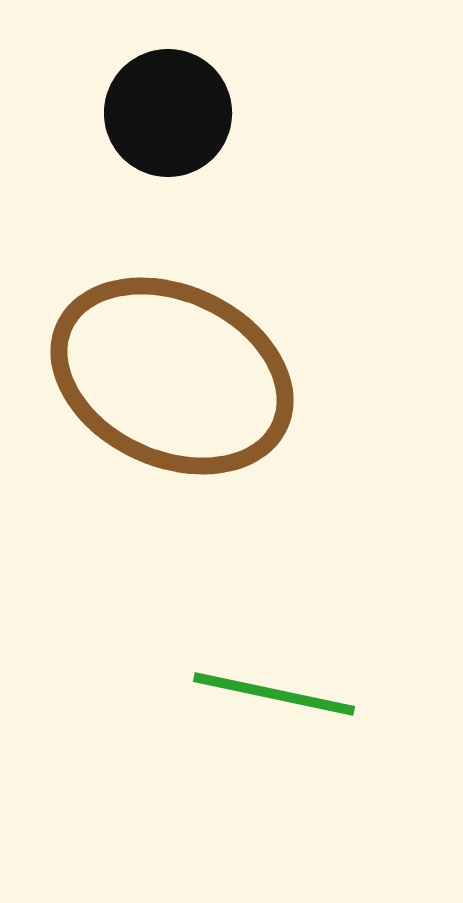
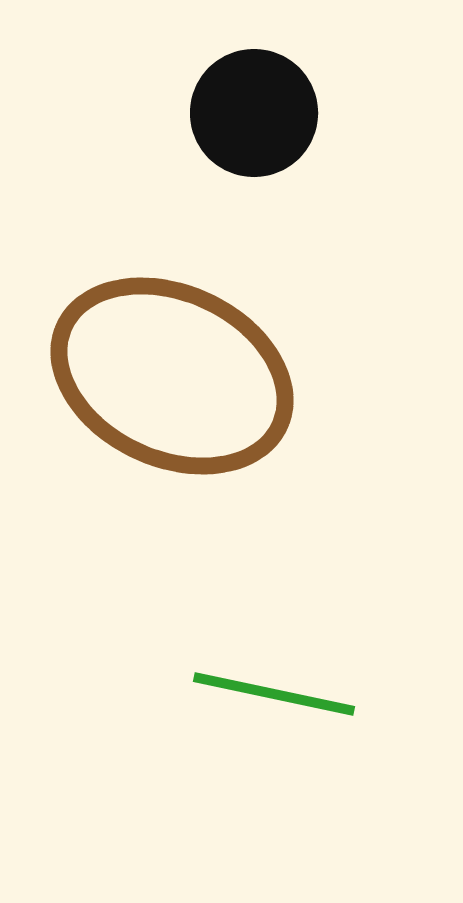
black circle: moved 86 px right
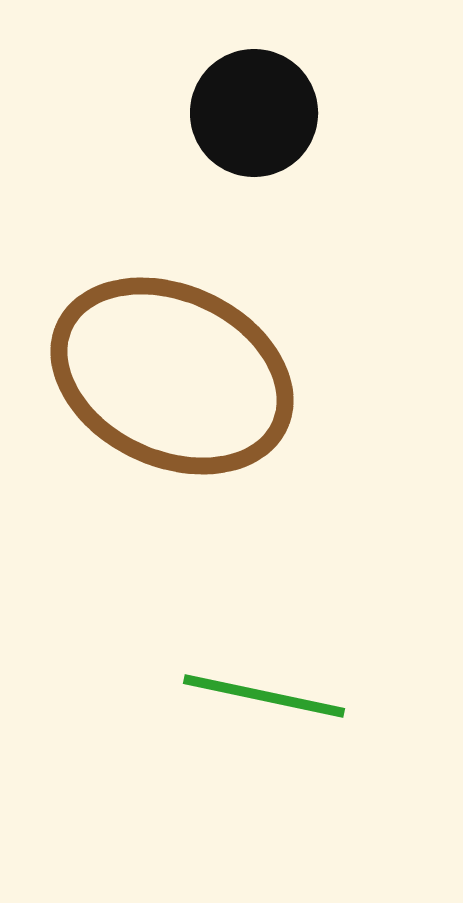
green line: moved 10 px left, 2 px down
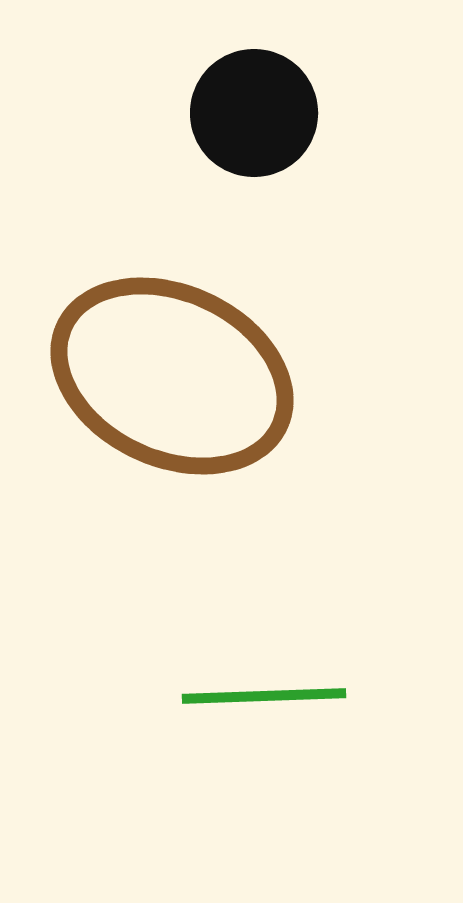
green line: rotated 14 degrees counterclockwise
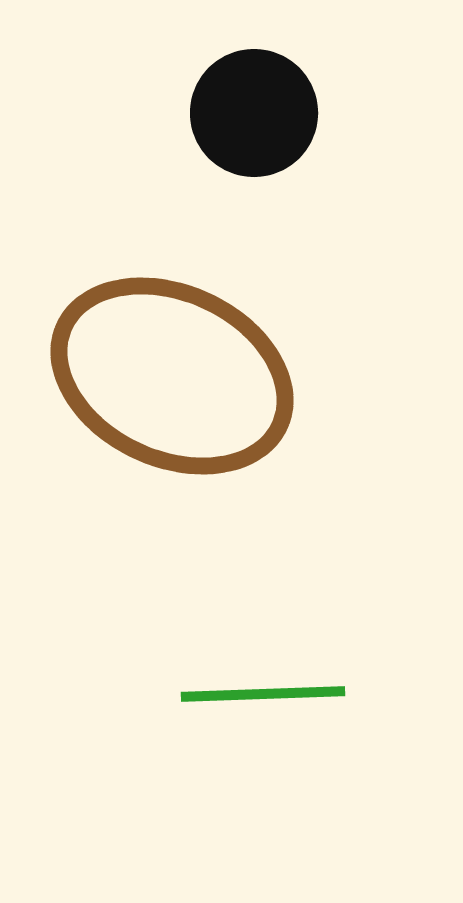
green line: moved 1 px left, 2 px up
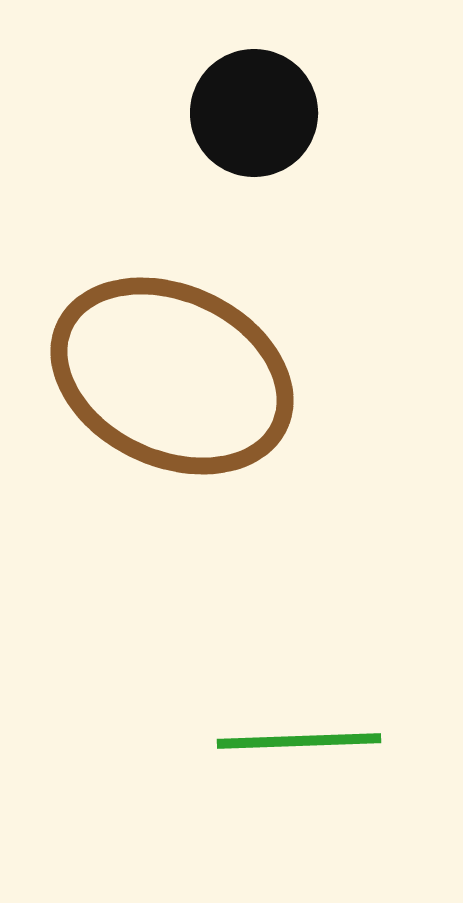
green line: moved 36 px right, 47 px down
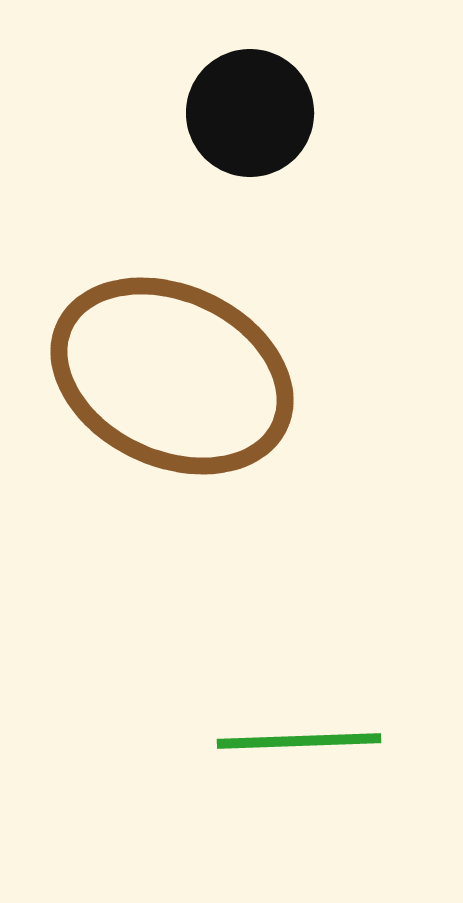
black circle: moved 4 px left
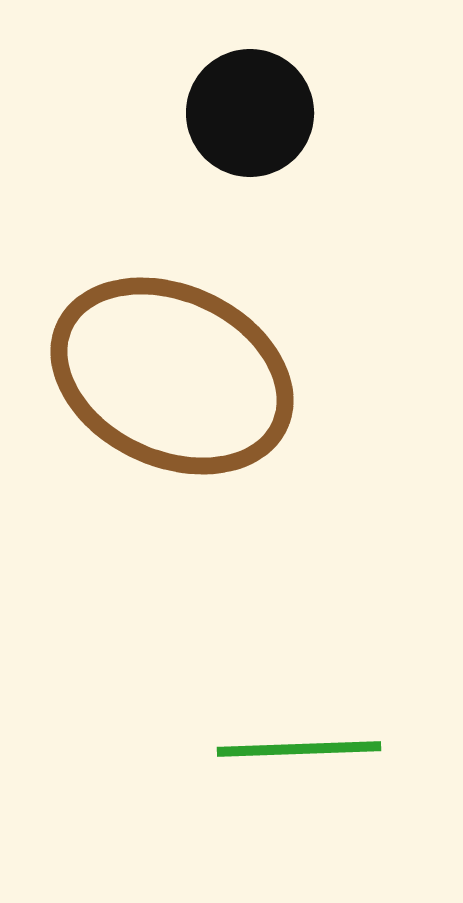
green line: moved 8 px down
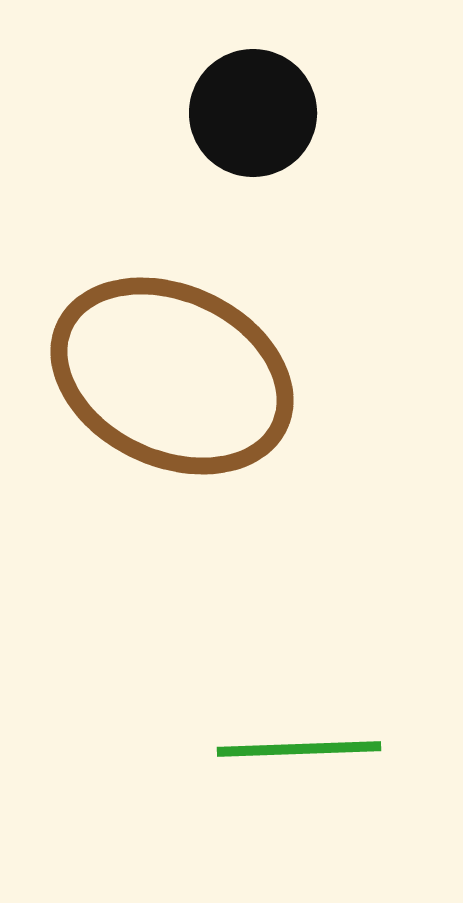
black circle: moved 3 px right
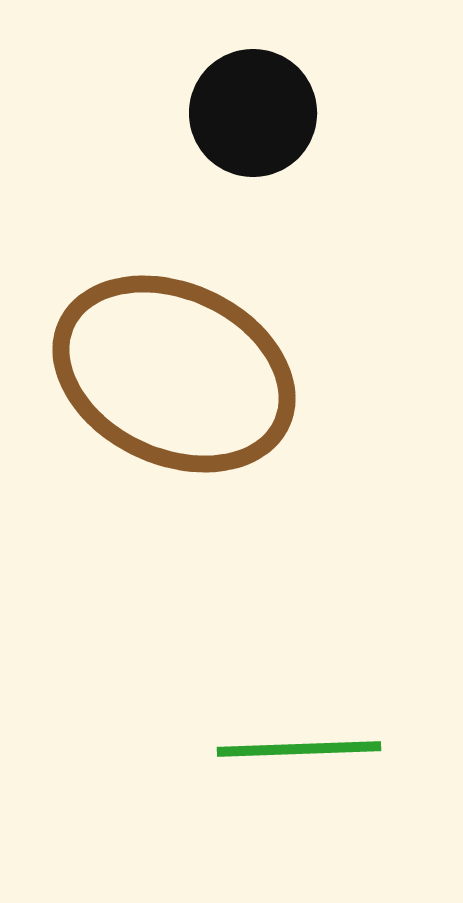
brown ellipse: moved 2 px right, 2 px up
